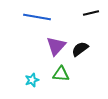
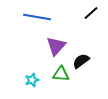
black line: rotated 28 degrees counterclockwise
black semicircle: moved 1 px right, 12 px down
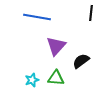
black line: rotated 42 degrees counterclockwise
green triangle: moved 5 px left, 4 px down
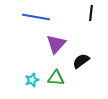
blue line: moved 1 px left
purple triangle: moved 2 px up
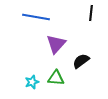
cyan star: moved 2 px down
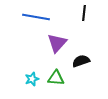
black line: moved 7 px left
purple triangle: moved 1 px right, 1 px up
black semicircle: rotated 18 degrees clockwise
cyan star: moved 3 px up
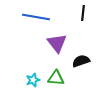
black line: moved 1 px left
purple triangle: rotated 20 degrees counterclockwise
cyan star: moved 1 px right, 1 px down
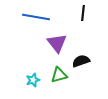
green triangle: moved 3 px right, 3 px up; rotated 18 degrees counterclockwise
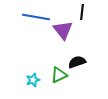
black line: moved 1 px left, 1 px up
purple triangle: moved 6 px right, 13 px up
black semicircle: moved 4 px left, 1 px down
green triangle: rotated 12 degrees counterclockwise
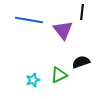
blue line: moved 7 px left, 3 px down
black semicircle: moved 4 px right
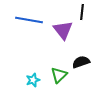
green triangle: rotated 18 degrees counterclockwise
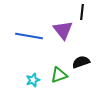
blue line: moved 16 px down
green triangle: rotated 24 degrees clockwise
